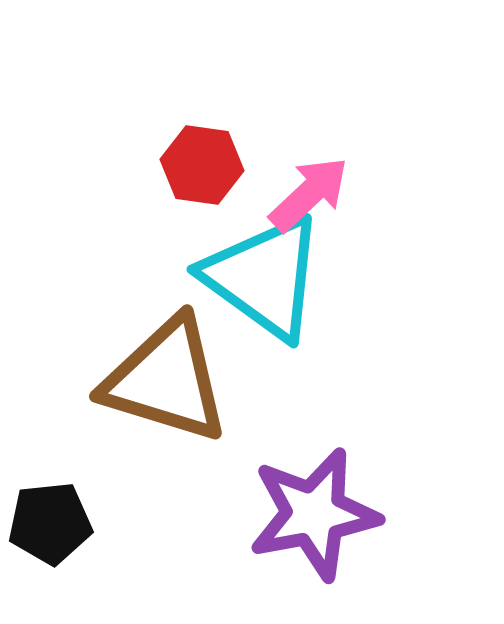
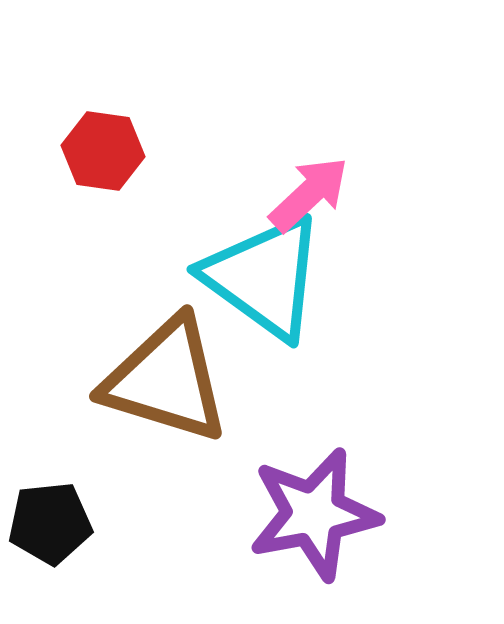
red hexagon: moved 99 px left, 14 px up
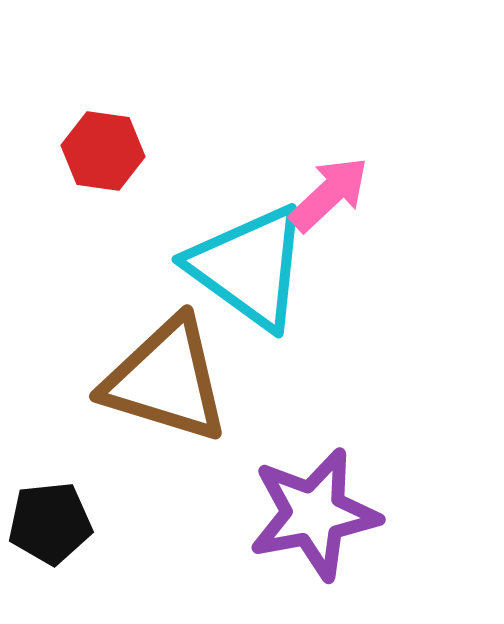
pink arrow: moved 20 px right
cyan triangle: moved 15 px left, 10 px up
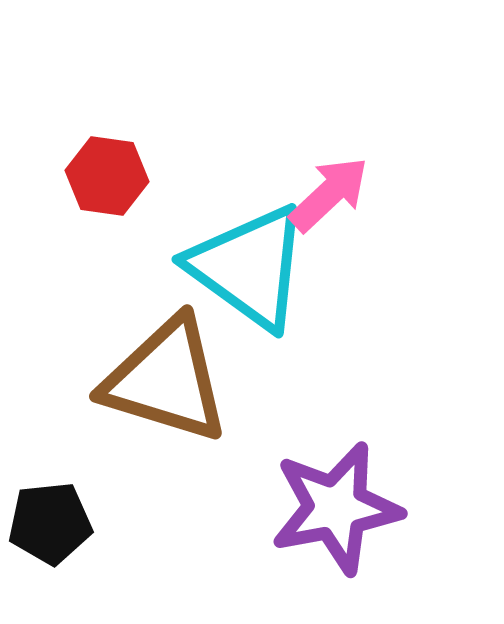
red hexagon: moved 4 px right, 25 px down
purple star: moved 22 px right, 6 px up
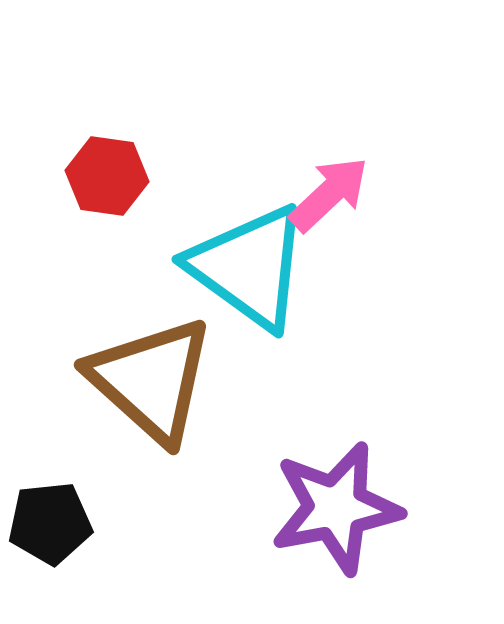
brown triangle: moved 15 px left; rotated 25 degrees clockwise
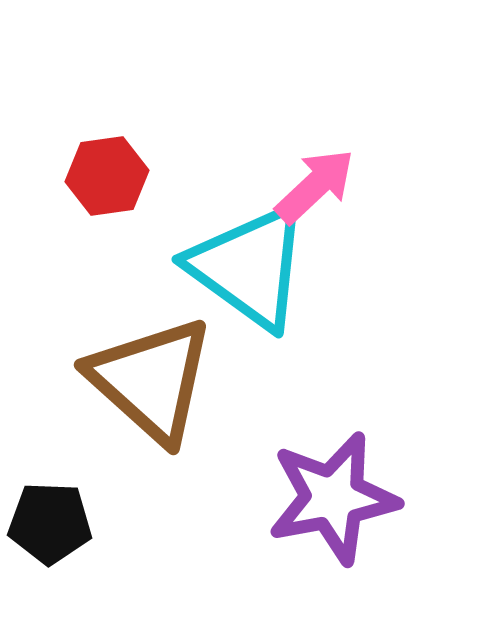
red hexagon: rotated 16 degrees counterclockwise
pink arrow: moved 14 px left, 8 px up
purple star: moved 3 px left, 10 px up
black pentagon: rotated 8 degrees clockwise
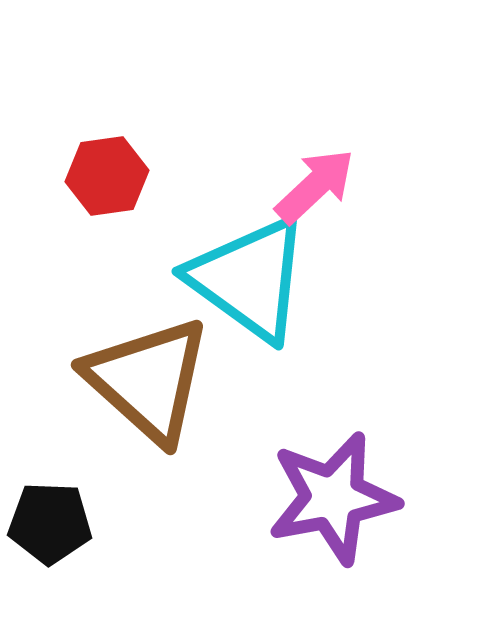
cyan triangle: moved 12 px down
brown triangle: moved 3 px left
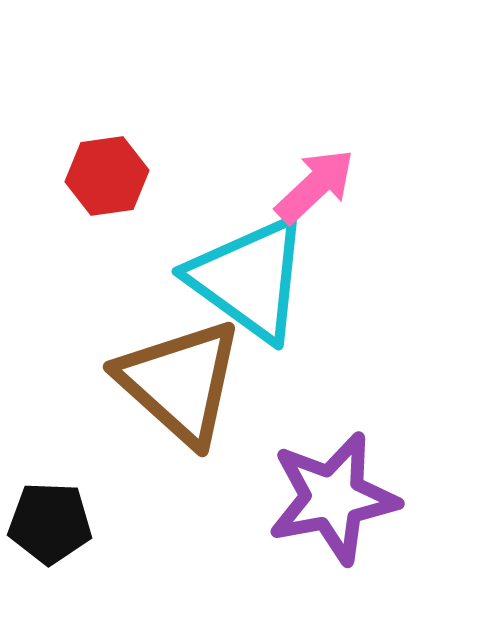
brown triangle: moved 32 px right, 2 px down
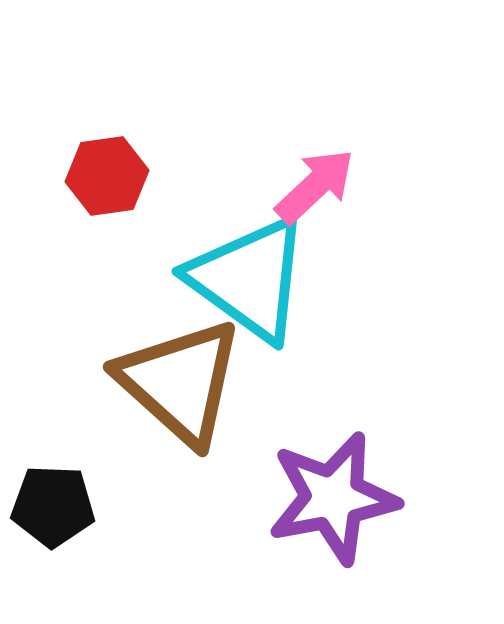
black pentagon: moved 3 px right, 17 px up
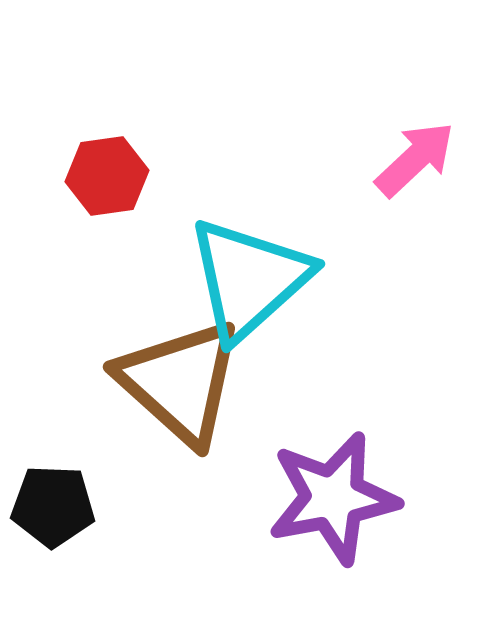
pink arrow: moved 100 px right, 27 px up
cyan triangle: rotated 42 degrees clockwise
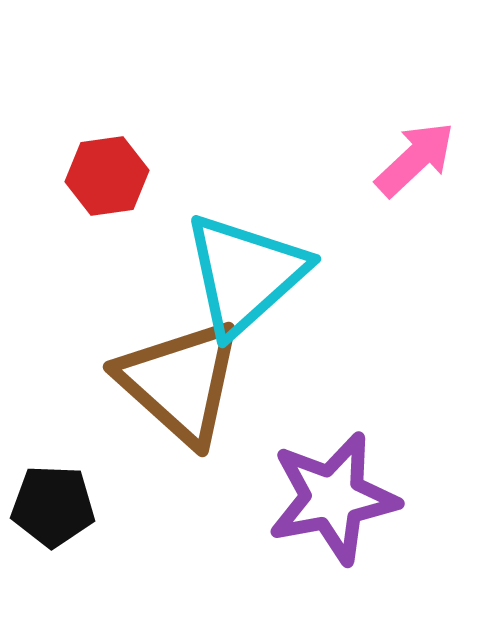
cyan triangle: moved 4 px left, 5 px up
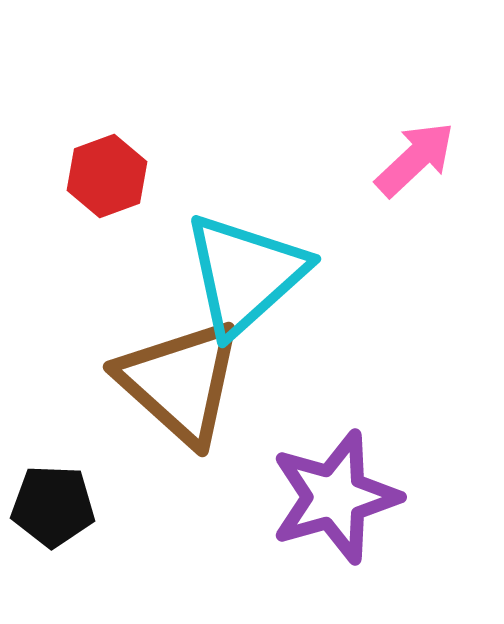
red hexagon: rotated 12 degrees counterclockwise
purple star: moved 2 px right, 1 px up; rotated 5 degrees counterclockwise
